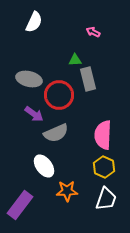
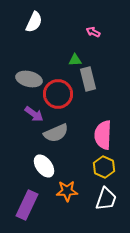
red circle: moved 1 px left, 1 px up
purple rectangle: moved 7 px right; rotated 12 degrees counterclockwise
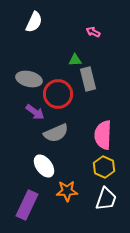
purple arrow: moved 1 px right, 2 px up
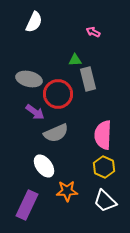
white trapezoid: moved 1 px left, 2 px down; rotated 115 degrees clockwise
